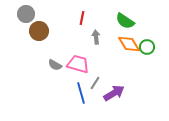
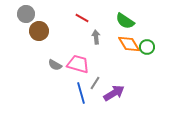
red line: rotated 72 degrees counterclockwise
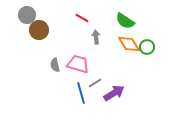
gray circle: moved 1 px right, 1 px down
brown circle: moved 1 px up
gray semicircle: rotated 48 degrees clockwise
gray line: rotated 24 degrees clockwise
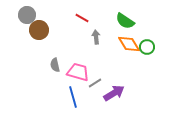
pink trapezoid: moved 8 px down
blue line: moved 8 px left, 4 px down
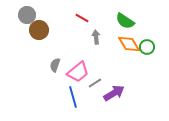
gray semicircle: rotated 32 degrees clockwise
pink trapezoid: rotated 125 degrees clockwise
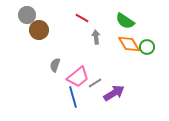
pink trapezoid: moved 5 px down
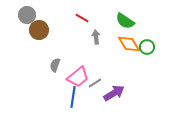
blue line: rotated 25 degrees clockwise
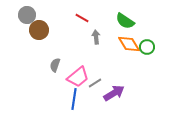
blue line: moved 1 px right, 2 px down
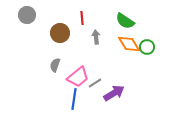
red line: rotated 56 degrees clockwise
brown circle: moved 21 px right, 3 px down
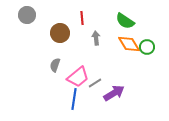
gray arrow: moved 1 px down
